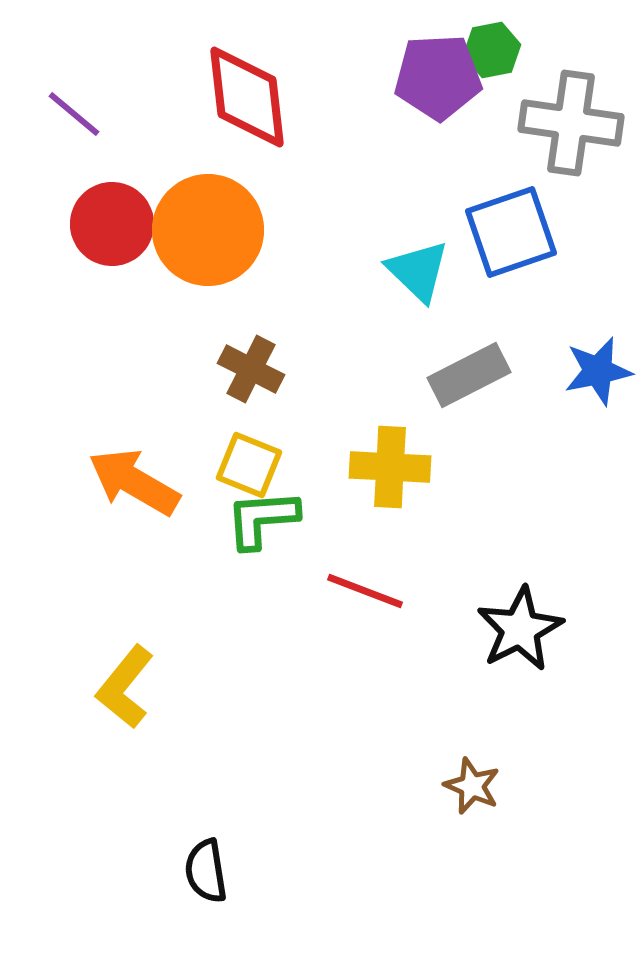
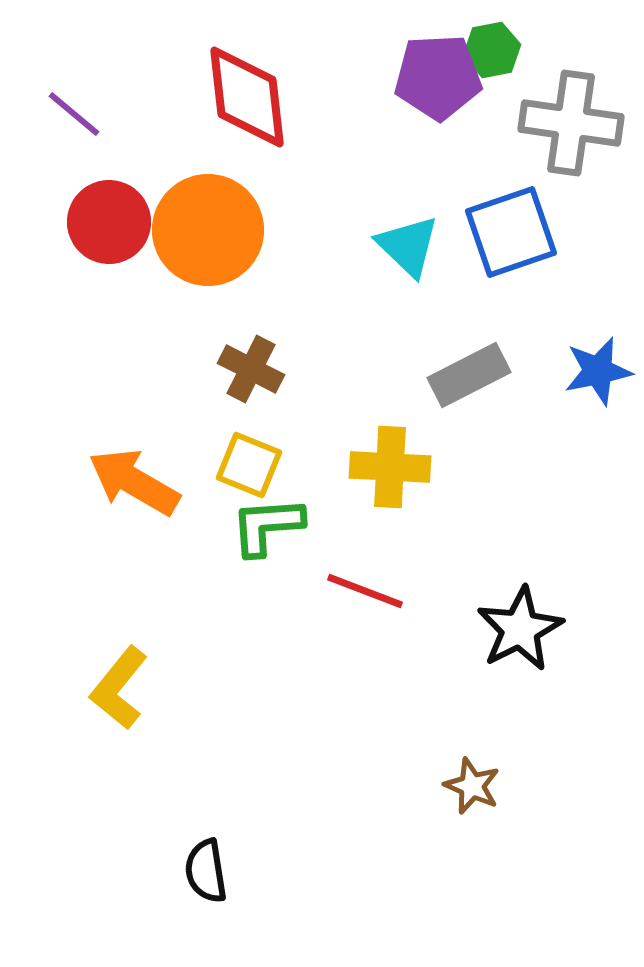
red circle: moved 3 px left, 2 px up
cyan triangle: moved 10 px left, 25 px up
green L-shape: moved 5 px right, 7 px down
yellow L-shape: moved 6 px left, 1 px down
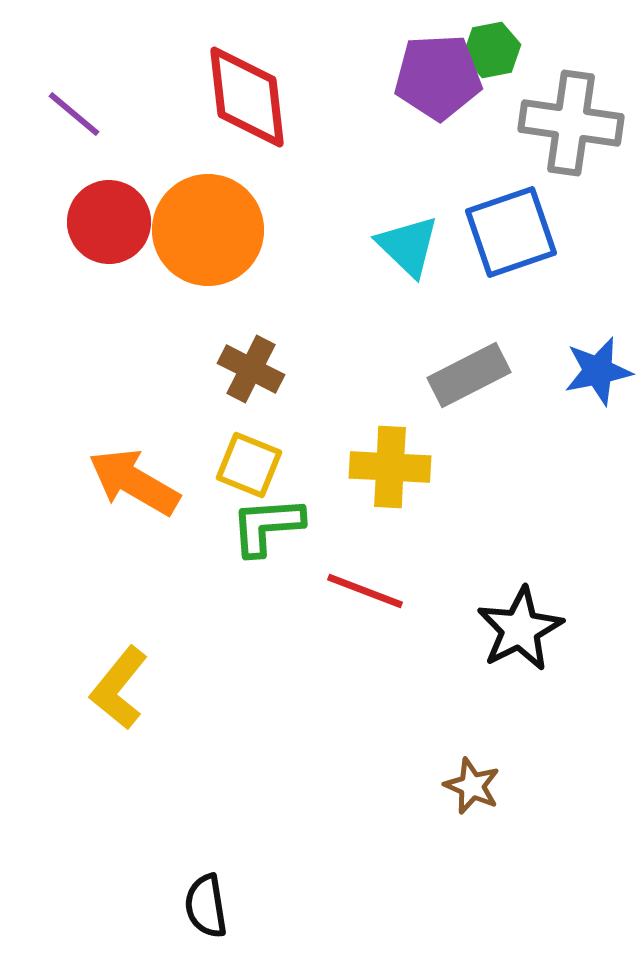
black semicircle: moved 35 px down
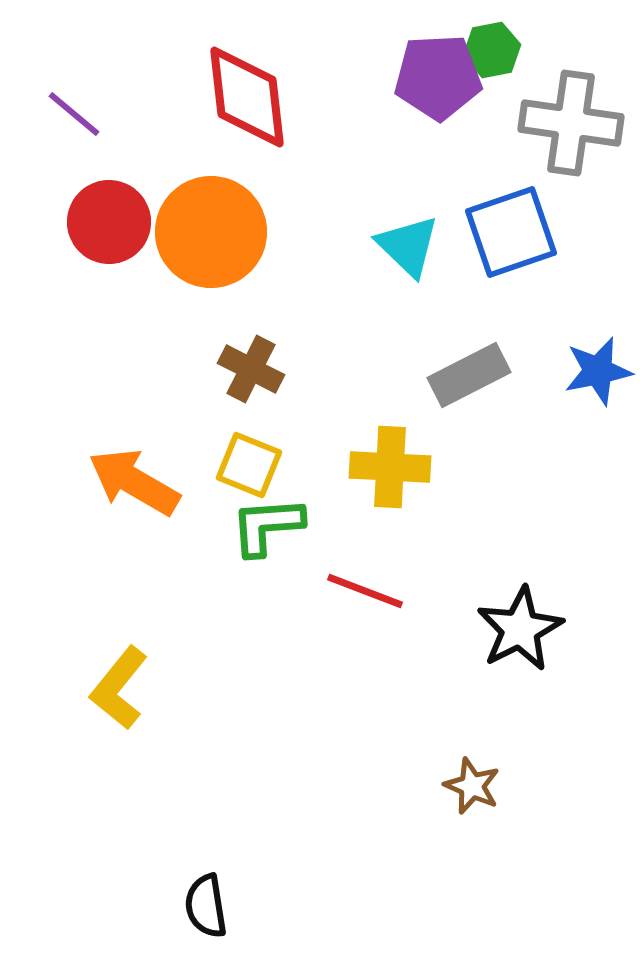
orange circle: moved 3 px right, 2 px down
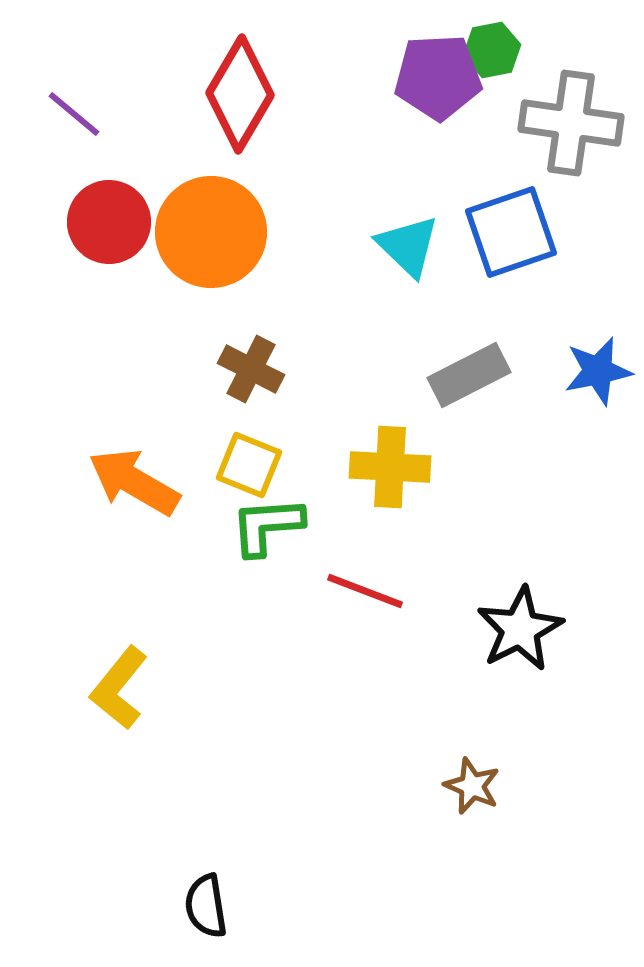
red diamond: moved 7 px left, 3 px up; rotated 37 degrees clockwise
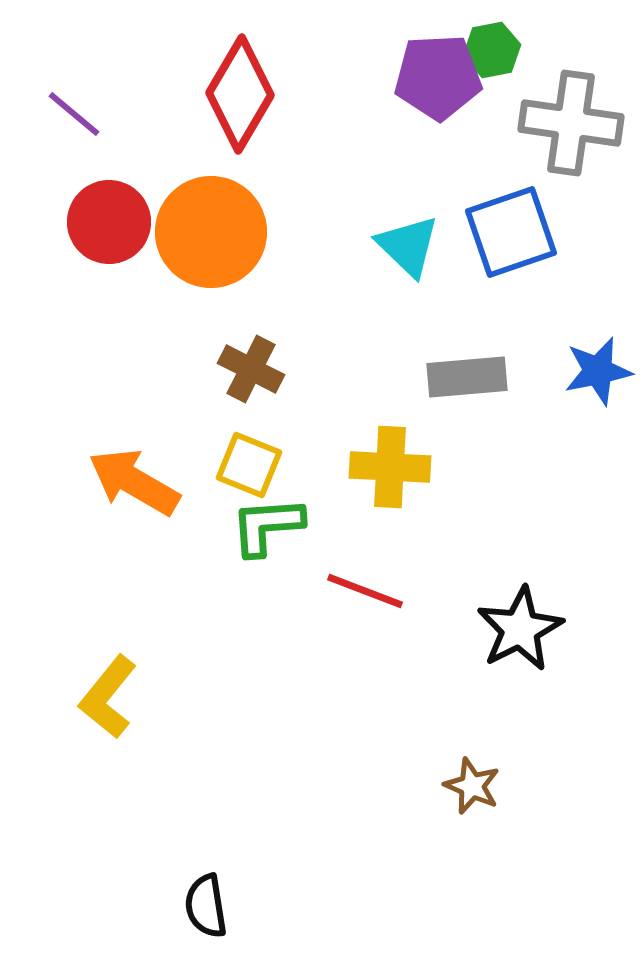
gray rectangle: moved 2 px left, 2 px down; rotated 22 degrees clockwise
yellow L-shape: moved 11 px left, 9 px down
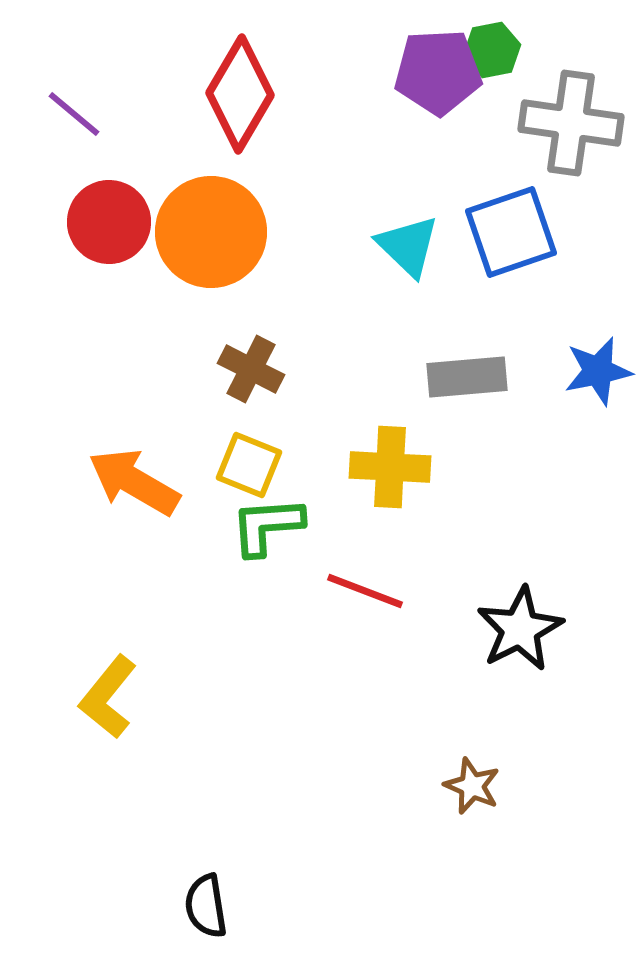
purple pentagon: moved 5 px up
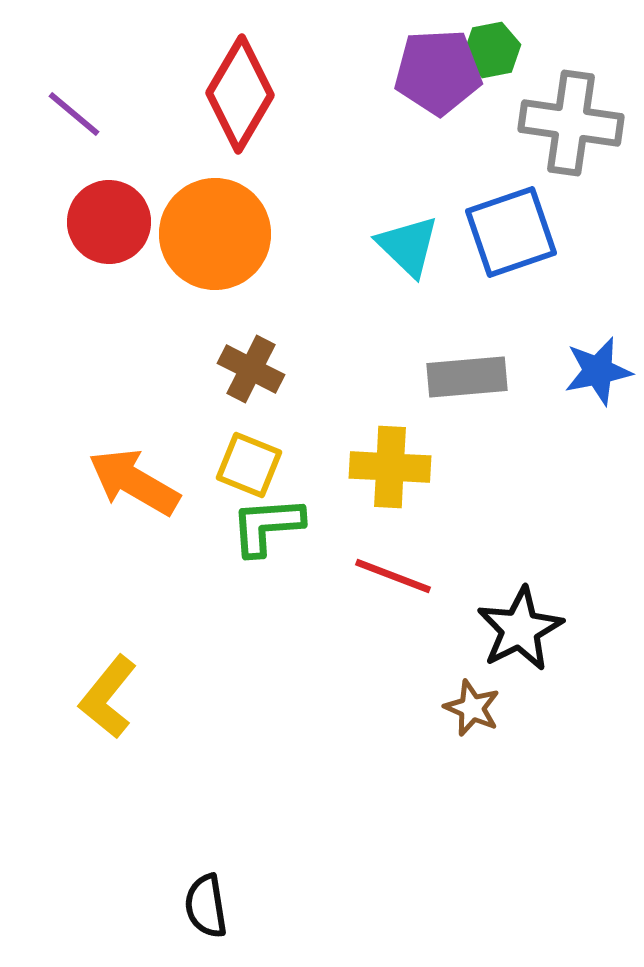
orange circle: moved 4 px right, 2 px down
red line: moved 28 px right, 15 px up
brown star: moved 78 px up
